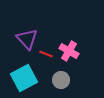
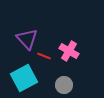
red line: moved 2 px left, 2 px down
gray circle: moved 3 px right, 5 px down
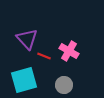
cyan square: moved 2 px down; rotated 12 degrees clockwise
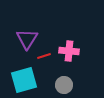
purple triangle: rotated 15 degrees clockwise
pink cross: rotated 24 degrees counterclockwise
red line: rotated 40 degrees counterclockwise
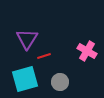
pink cross: moved 18 px right; rotated 24 degrees clockwise
cyan square: moved 1 px right, 1 px up
gray circle: moved 4 px left, 3 px up
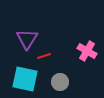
cyan square: rotated 28 degrees clockwise
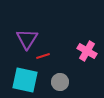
red line: moved 1 px left
cyan square: moved 1 px down
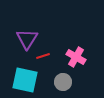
pink cross: moved 11 px left, 6 px down
gray circle: moved 3 px right
